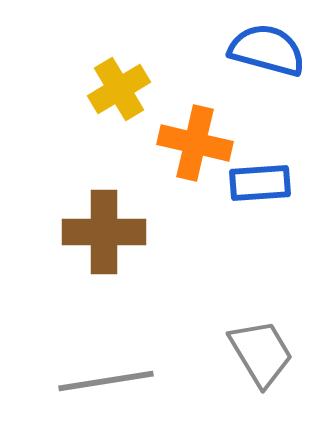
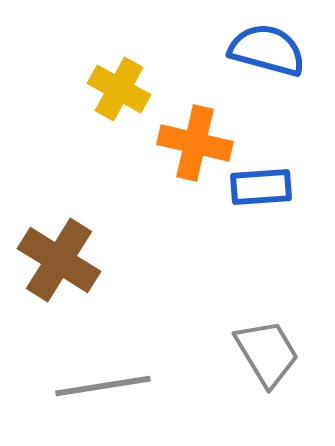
yellow cross: rotated 30 degrees counterclockwise
blue rectangle: moved 1 px right, 4 px down
brown cross: moved 45 px left, 28 px down; rotated 32 degrees clockwise
gray trapezoid: moved 6 px right
gray line: moved 3 px left, 5 px down
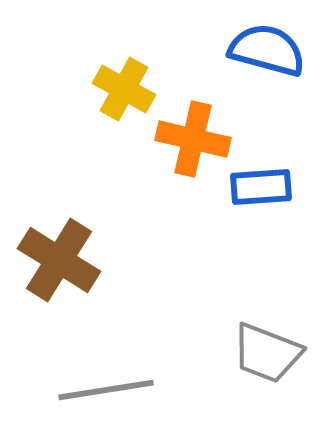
yellow cross: moved 5 px right
orange cross: moved 2 px left, 4 px up
gray trapezoid: rotated 142 degrees clockwise
gray line: moved 3 px right, 4 px down
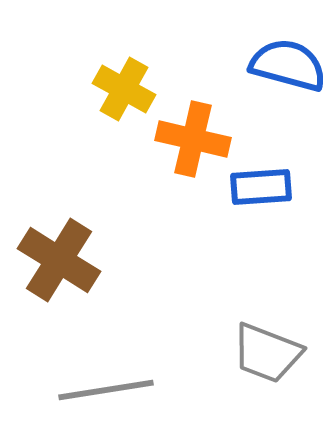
blue semicircle: moved 21 px right, 15 px down
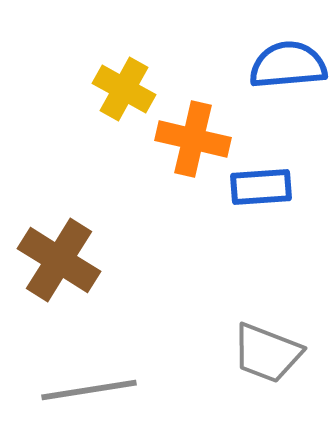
blue semicircle: rotated 20 degrees counterclockwise
gray line: moved 17 px left
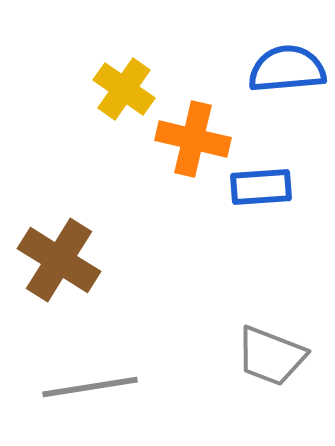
blue semicircle: moved 1 px left, 4 px down
yellow cross: rotated 6 degrees clockwise
gray trapezoid: moved 4 px right, 3 px down
gray line: moved 1 px right, 3 px up
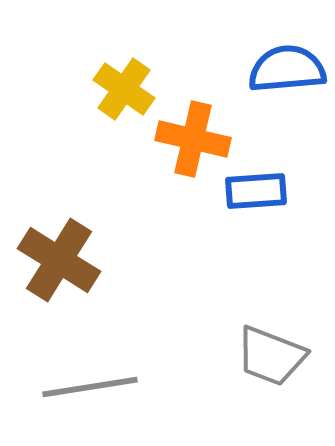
blue rectangle: moved 5 px left, 4 px down
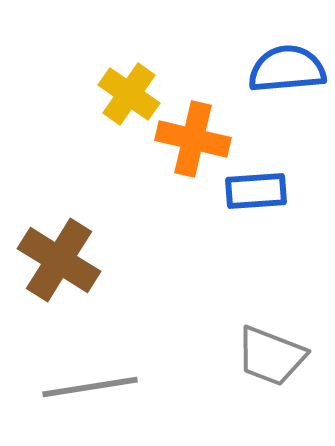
yellow cross: moved 5 px right, 5 px down
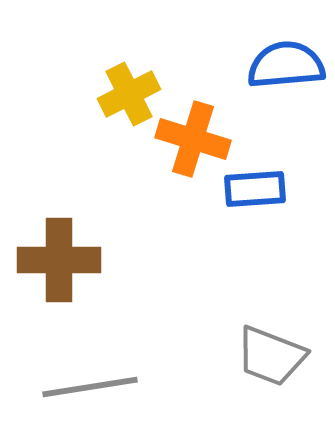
blue semicircle: moved 1 px left, 4 px up
yellow cross: rotated 28 degrees clockwise
orange cross: rotated 4 degrees clockwise
blue rectangle: moved 1 px left, 2 px up
brown cross: rotated 32 degrees counterclockwise
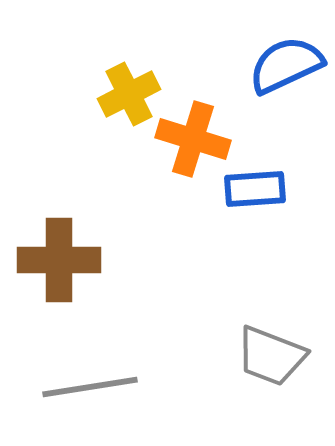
blue semicircle: rotated 20 degrees counterclockwise
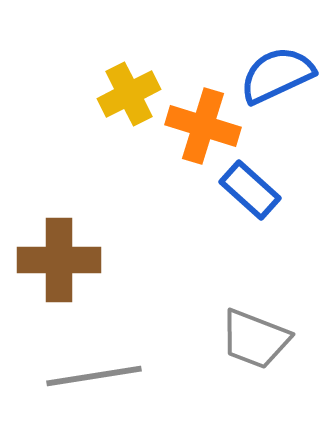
blue semicircle: moved 9 px left, 10 px down
orange cross: moved 10 px right, 13 px up
blue rectangle: moved 5 px left, 1 px down; rotated 46 degrees clockwise
gray trapezoid: moved 16 px left, 17 px up
gray line: moved 4 px right, 11 px up
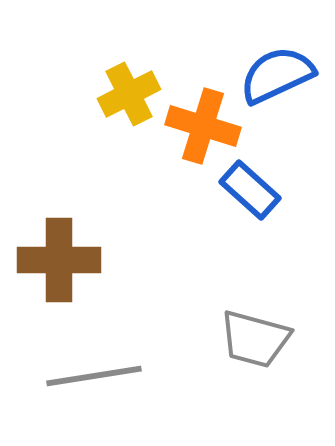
gray trapezoid: rotated 6 degrees counterclockwise
